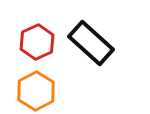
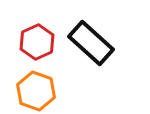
orange hexagon: rotated 12 degrees counterclockwise
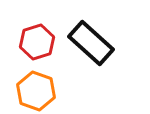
red hexagon: rotated 8 degrees clockwise
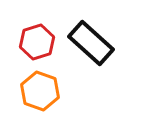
orange hexagon: moved 4 px right
